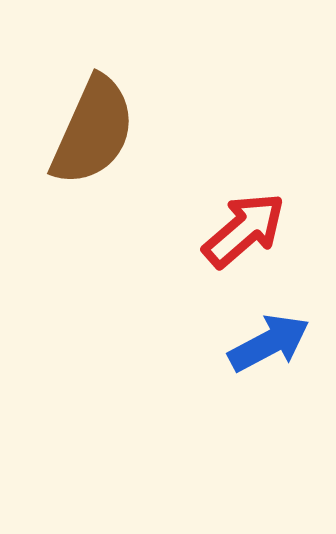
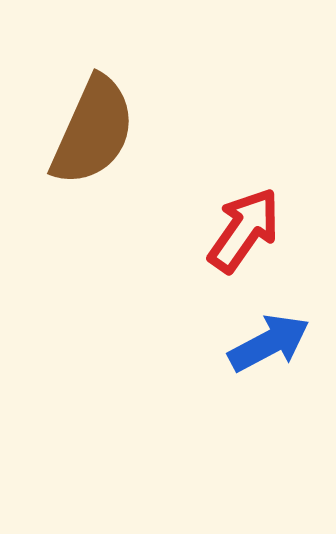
red arrow: rotated 14 degrees counterclockwise
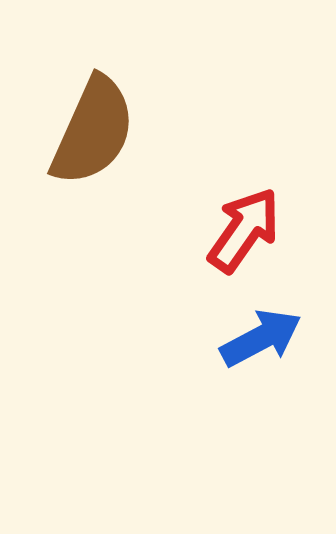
blue arrow: moved 8 px left, 5 px up
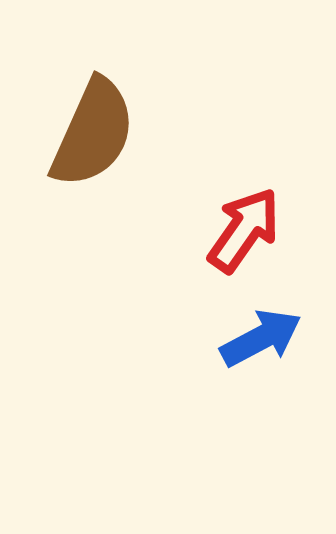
brown semicircle: moved 2 px down
